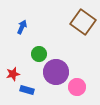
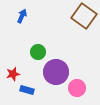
brown square: moved 1 px right, 6 px up
blue arrow: moved 11 px up
green circle: moved 1 px left, 2 px up
pink circle: moved 1 px down
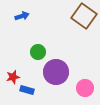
blue arrow: rotated 48 degrees clockwise
red star: moved 3 px down
pink circle: moved 8 px right
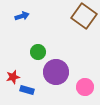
pink circle: moved 1 px up
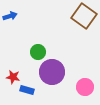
blue arrow: moved 12 px left
purple circle: moved 4 px left
red star: rotated 24 degrees clockwise
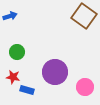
green circle: moved 21 px left
purple circle: moved 3 px right
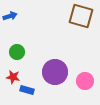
brown square: moved 3 px left; rotated 20 degrees counterclockwise
pink circle: moved 6 px up
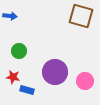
blue arrow: rotated 24 degrees clockwise
green circle: moved 2 px right, 1 px up
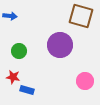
purple circle: moved 5 px right, 27 px up
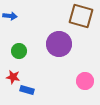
purple circle: moved 1 px left, 1 px up
